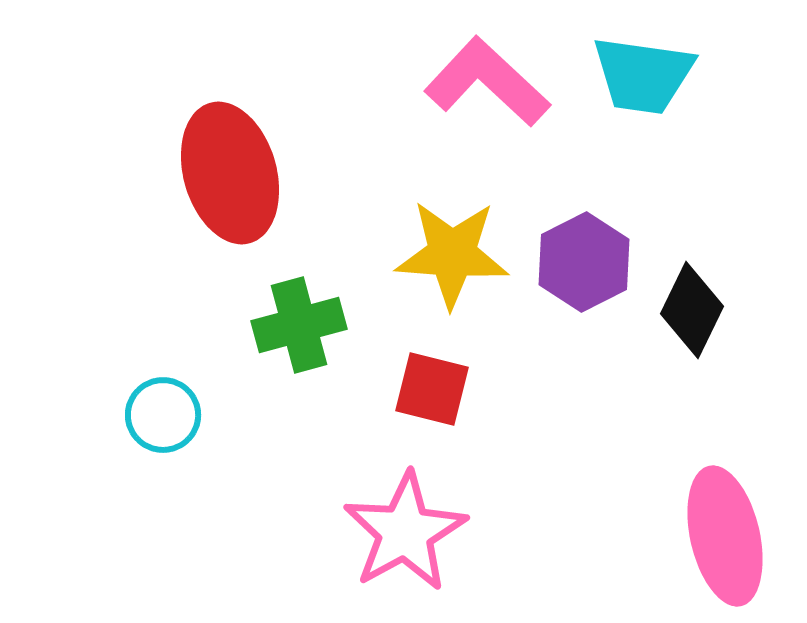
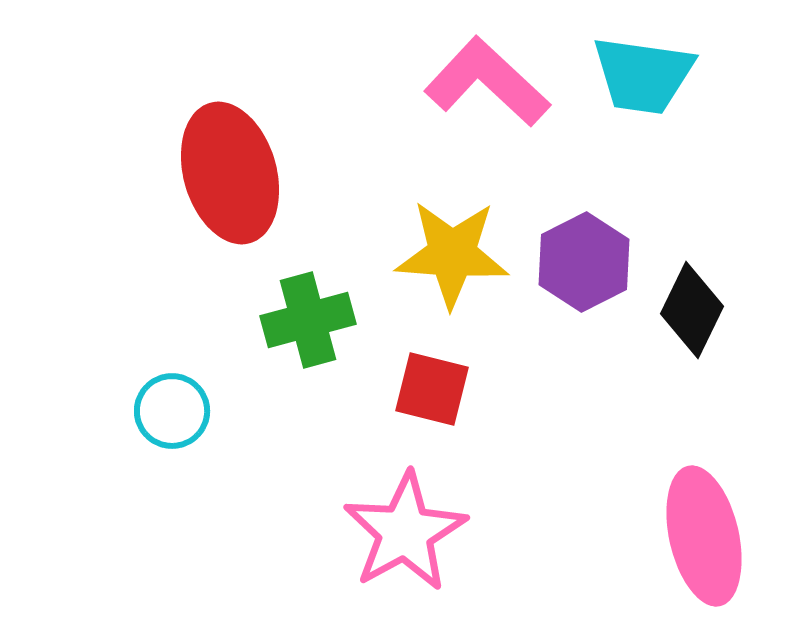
green cross: moved 9 px right, 5 px up
cyan circle: moved 9 px right, 4 px up
pink ellipse: moved 21 px left
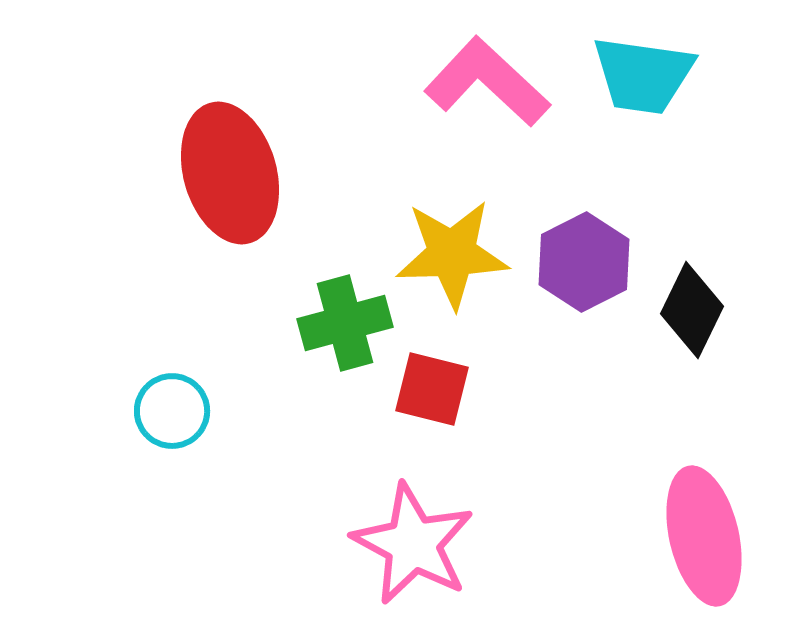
yellow star: rotated 6 degrees counterclockwise
green cross: moved 37 px right, 3 px down
pink star: moved 8 px right, 12 px down; rotated 15 degrees counterclockwise
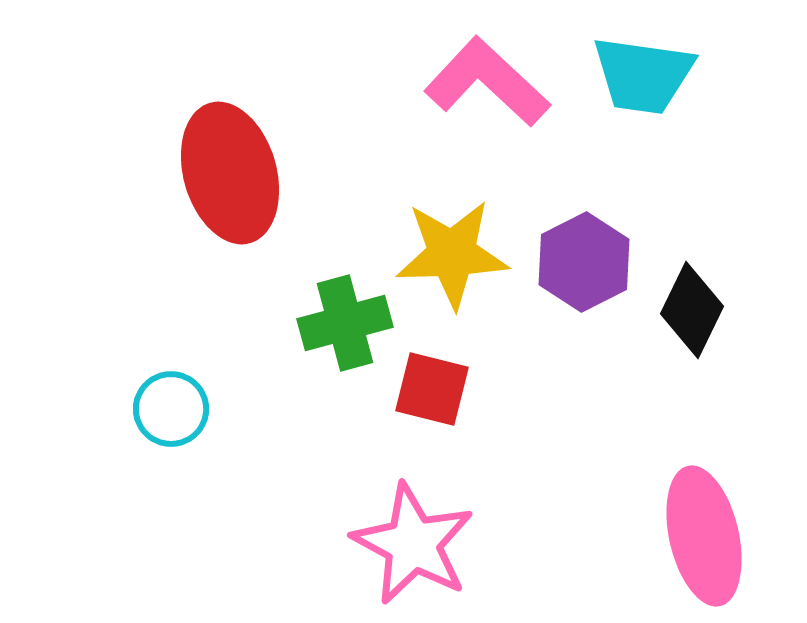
cyan circle: moved 1 px left, 2 px up
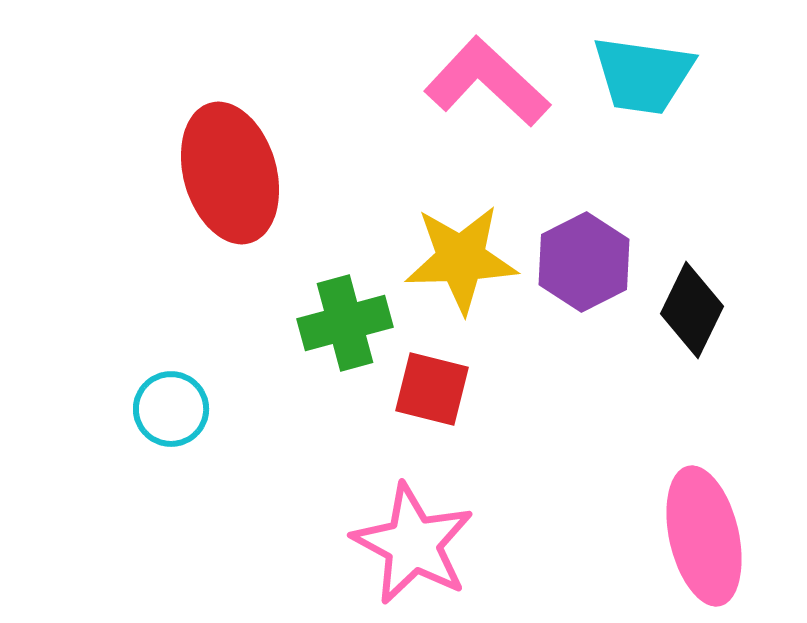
yellow star: moved 9 px right, 5 px down
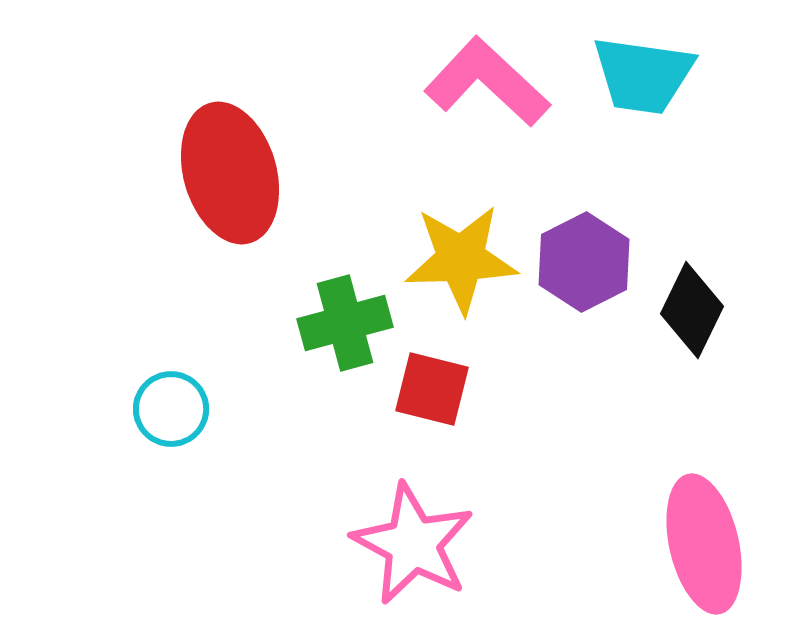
pink ellipse: moved 8 px down
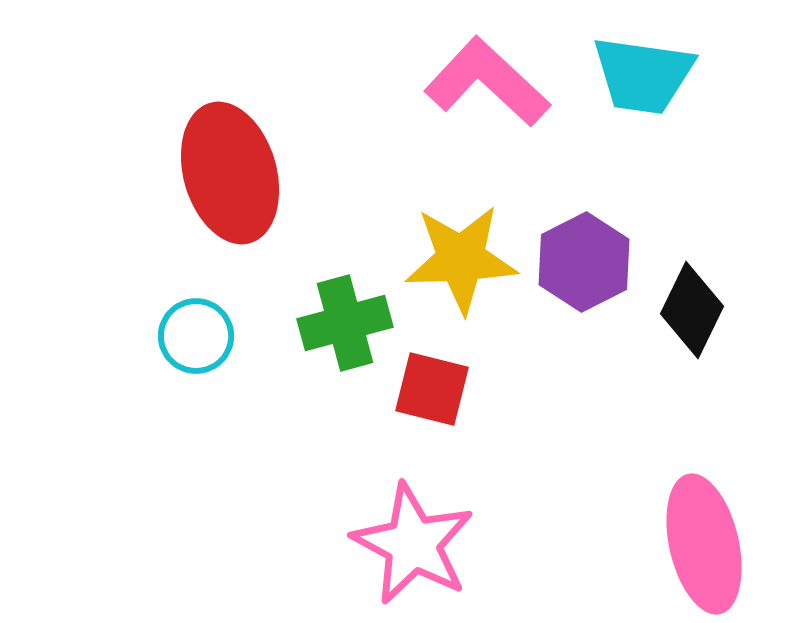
cyan circle: moved 25 px right, 73 px up
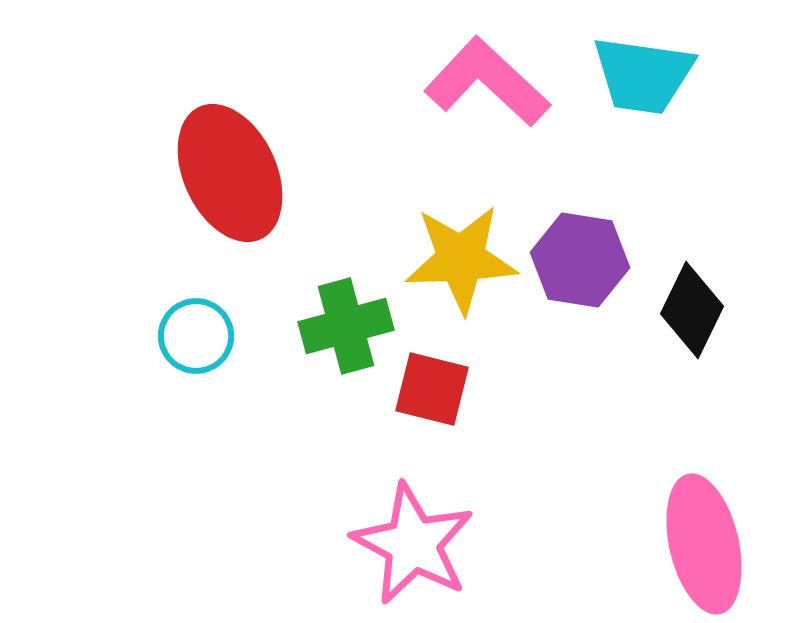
red ellipse: rotated 9 degrees counterclockwise
purple hexagon: moved 4 px left, 2 px up; rotated 24 degrees counterclockwise
green cross: moved 1 px right, 3 px down
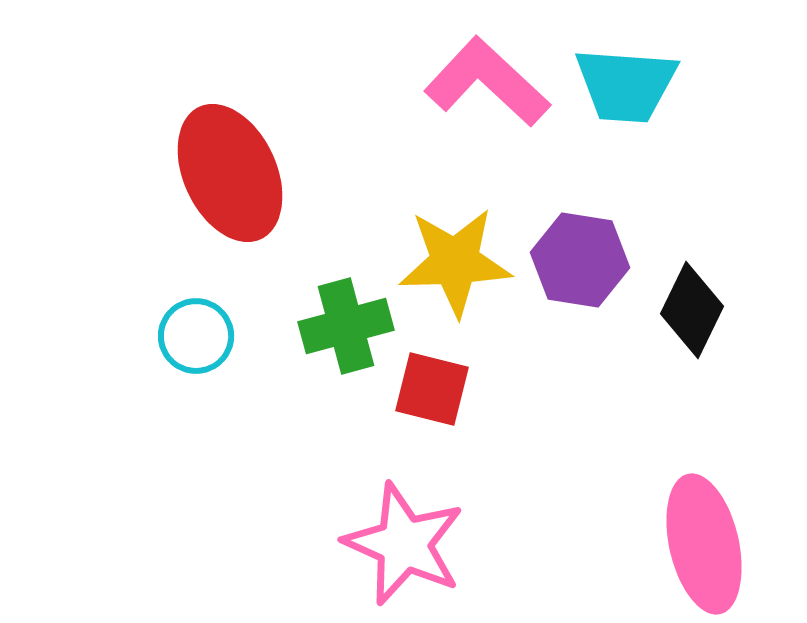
cyan trapezoid: moved 17 px left, 10 px down; rotated 4 degrees counterclockwise
yellow star: moved 6 px left, 3 px down
pink star: moved 9 px left; rotated 4 degrees counterclockwise
